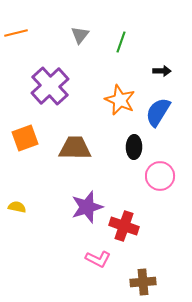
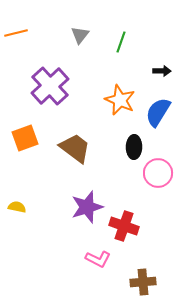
brown trapezoid: rotated 36 degrees clockwise
pink circle: moved 2 px left, 3 px up
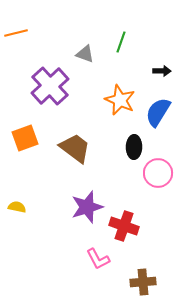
gray triangle: moved 5 px right, 19 px down; rotated 48 degrees counterclockwise
pink L-shape: rotated 35 degrees clockwise
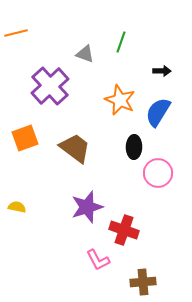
red cross: moved 4 px down
pink L-shape: moved 1 px down
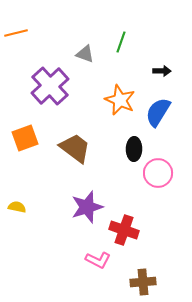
black ellipse: moved 2 px down
pink L-shape: rotated 35 degrees counterclockwise
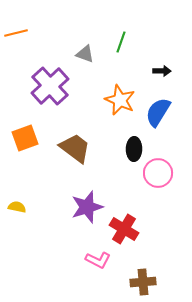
red cross: moved 1 px up; rotated 12 degrees clockwise
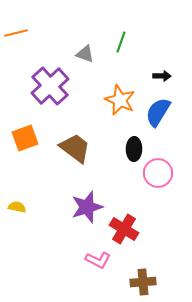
black arrow: moved 5 px down
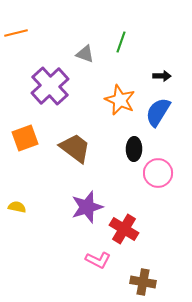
brown cross: rotated 15 degrees clockwise
